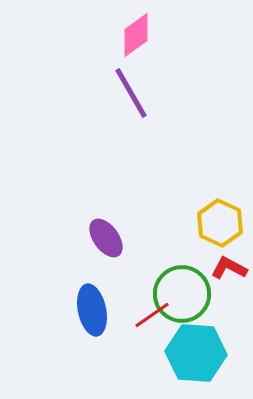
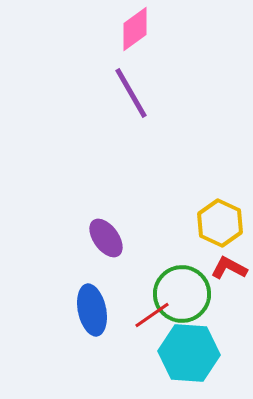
pink diamond: moved 1 px left, 6 px up
cyan hexagon: moved 7 px left
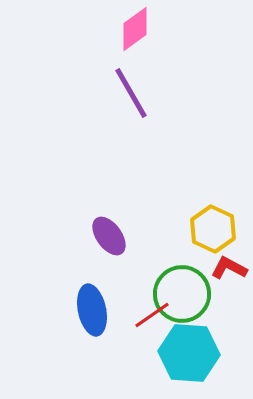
yellow hexagon: moved 7 px left, 6 px down
purple ellipse: moved 3 px right, 2 px up
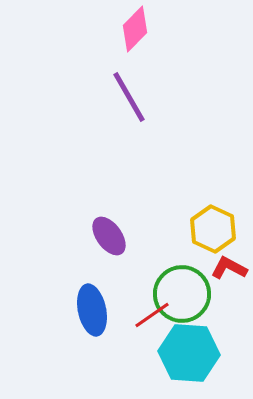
pink diamond: rotated 9 degrees counterclockwise
purple line: moved 2 px left, 4 px down
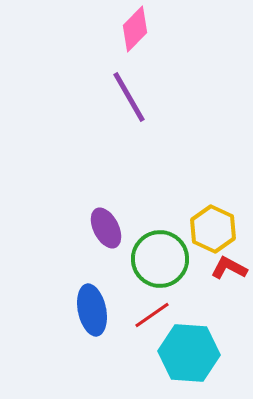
purple ellipse: moved 3 px left, 8 px up; rotated 9 degrees clockwise
green circle: moved 22 px left, 35 px up
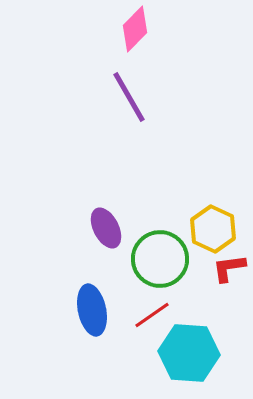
red L-shape: rotated 36 degrees counterclockwise
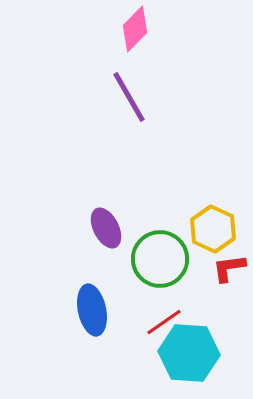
red line: moved 12 px right, 7 px down
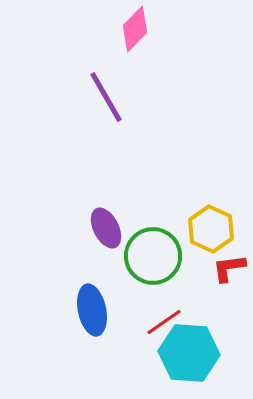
purple line: moved 23 px left
yellow hexagon: moved 2 px left
green circle: moved 7 px left, 3 px up
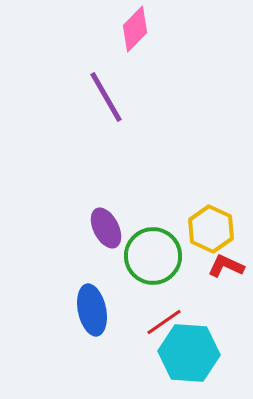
red L-shape: moved 3 px left, 2 px up; rotated 33 degrees clockwise
